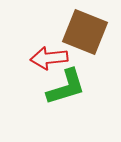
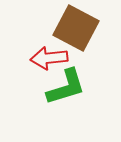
brown square: moved 9 px left, 4 px up; rotated 6 degrees clockwise
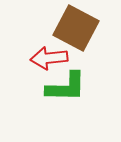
green L-shape: rotated 18 degrees clockwise
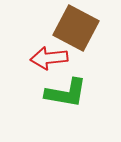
green L-shape: moved 6 px down; rotated 9 degrees clockwise
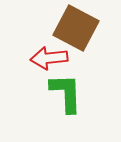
green L-shape: rotated 102 degrees counterclockwise
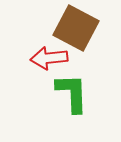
green L-shape: moved 6 px right
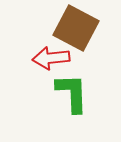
red arrow: moved 2 px right
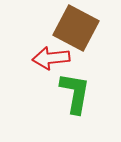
green L-shape: moved 3 px right; rotated 12 degrees clockwise
